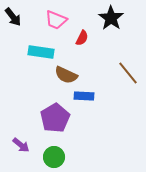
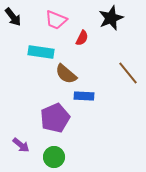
black star: rotated 15 degrees clockwise
brown semicircle: moved 1 px up; rotated 15 degrees clockwise
purple pentagon: rotated 8 degrees clockwise
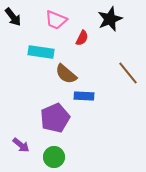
black star: moved 1 px left, 1 px down
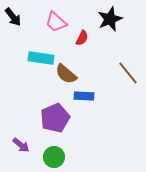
pink trapezoid: moved 2 px down; rotated 20 degrees clockwise
cyan rectangle: moved 6 px down
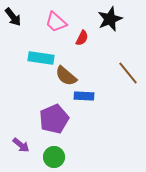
brown semicircle: moved 2 px down
purple pentagon: moved 1 px left, 1 px down
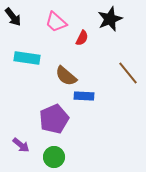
cyan rectangle: moved 14 px left
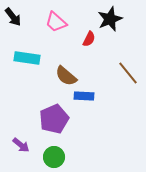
red semicircle: moved 7 px right, 1 px down
